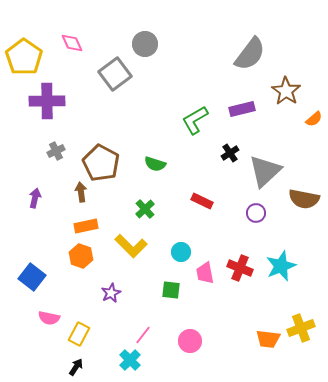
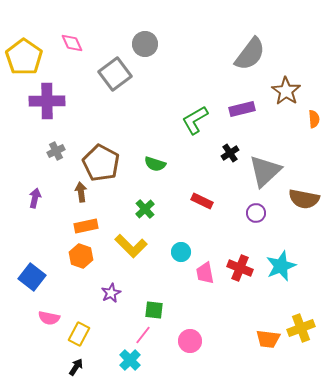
orange semicircle: rotated 54 degrees counterclockwise
green square: moved 17 px left, 20 px down
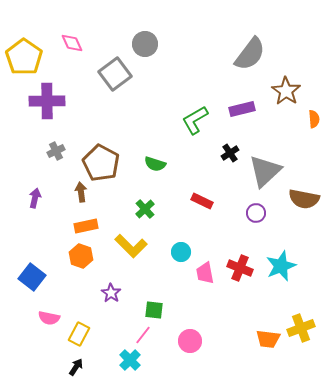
purple star: rotated 12 degrees counterclockwise
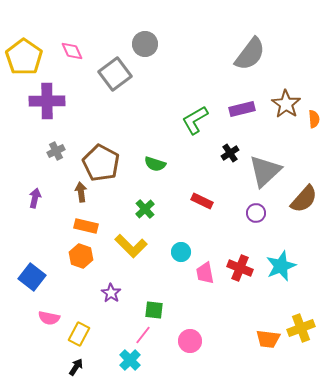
pink diamond: moved 8 px down
brown star: moved 13 px down
brown semicircle: rotated 60 degrees counterclockwise
orange rectangle: rotated 25 degrees clockwise
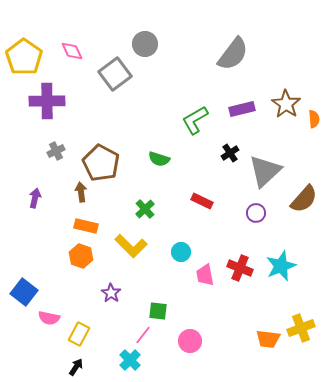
gray semicircle: moved 17 px left
green semicircle: moved 4 px right, 5 px up
pink trapezoid: moved 2 px down
blue square: moved 8 px left, 15 px down
green square: moved 4 px right, 1 px down
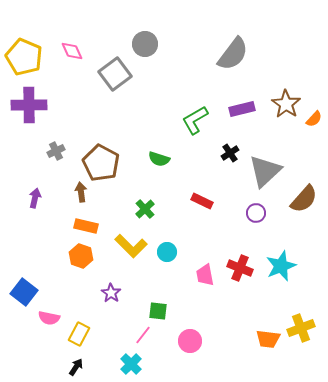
yellow pentagon: rotated 12 degrees counterclockwise
purple cross: moved 18 px left, 4 px down
orange semicircle: rotated 48 degrees clockwise
cyan circle: moved 14 px left
cyan cross: moved 1 px right, 4 px down
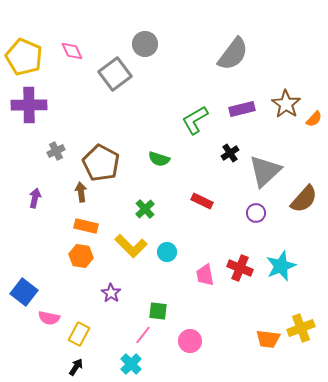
orange hexagon: rotated 10 degrees counterclockwise
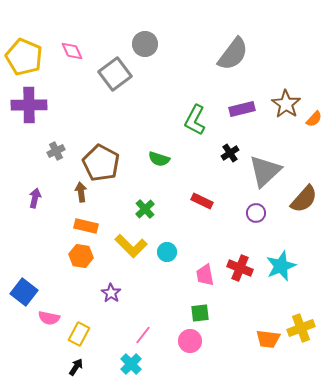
green L-shape: rotated 32 degrees counterclockwise
green square: moved 42 px right, 2 px down; rotated 12 degrees counterclockwise
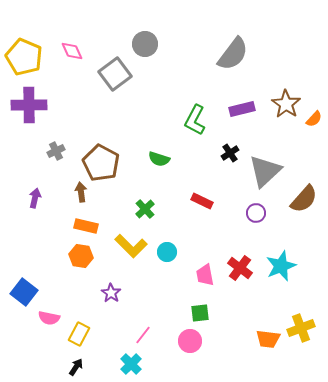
red cross: rotated 15 degrees clockwise
